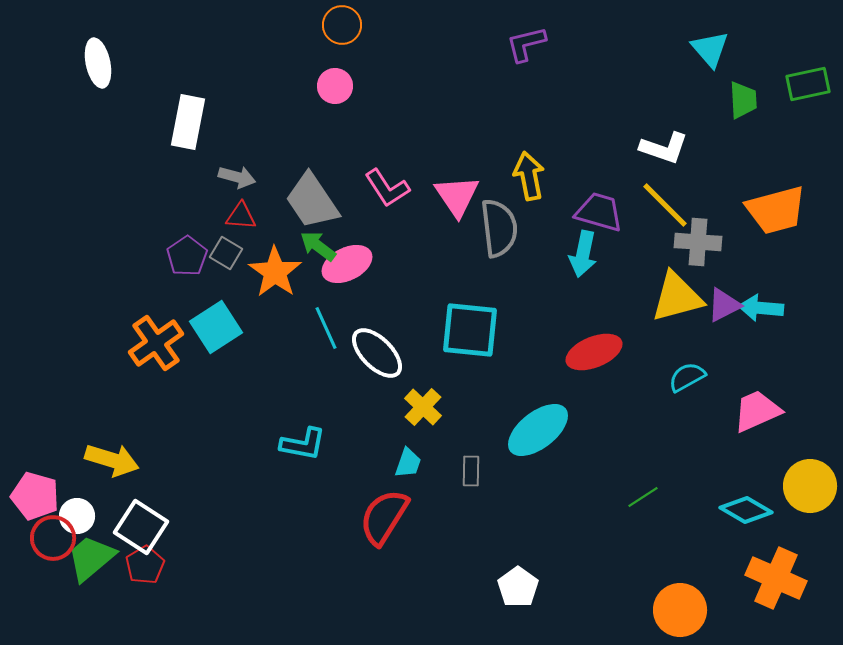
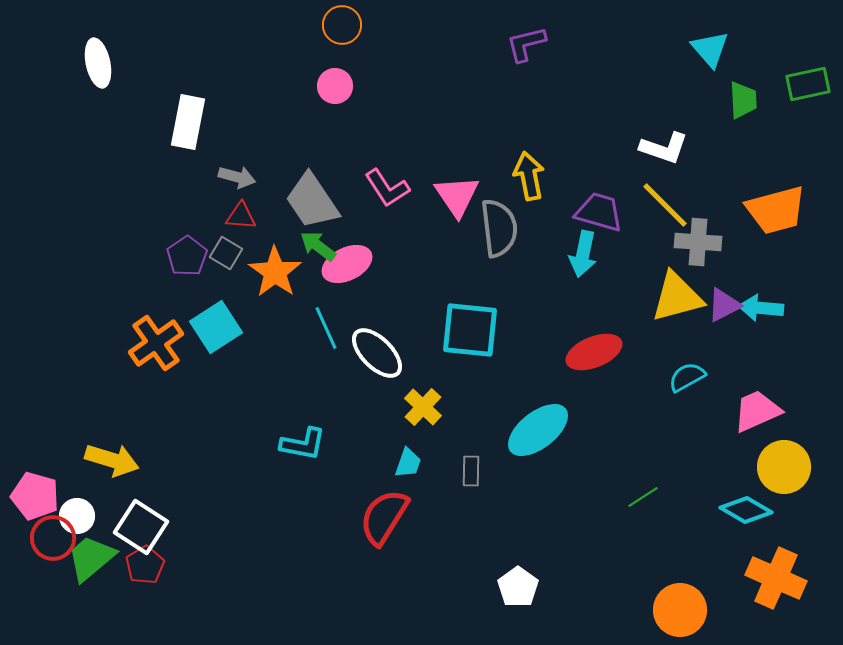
yellow circle at (810, 486): moved 26 px left, 19 px up
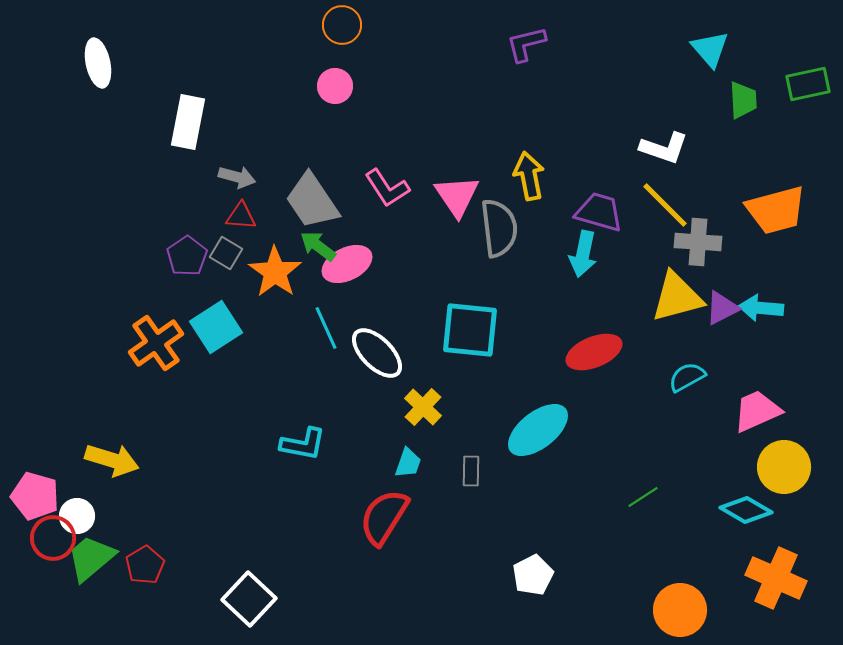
purple triangle at (724, 305): moved 2 px left, 3 px down
white square at (141, 527): moved 108 px right, 72 px down; rotated 10 degrees clockwise
white pentagon at (518, 587): moved 15 px right, 12 px up; rotated 9 degrees clockwise
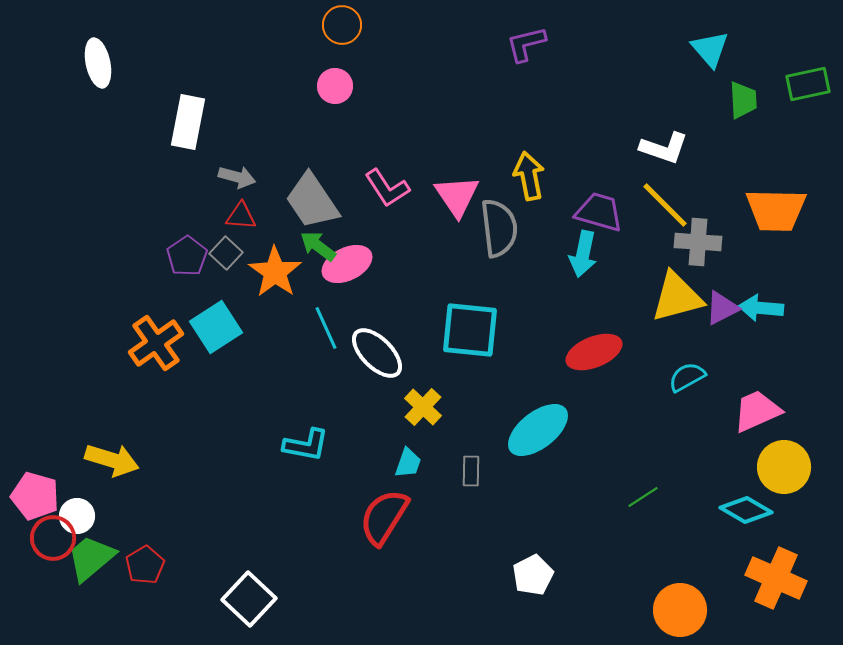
orange trapezoid at (776, 210): rotated 16 degrees clockwise
gray square at (226, 253): rotated 12 degrees clockwise
cyan L-shape at (303, 444): moved 3 px right, 1 px down
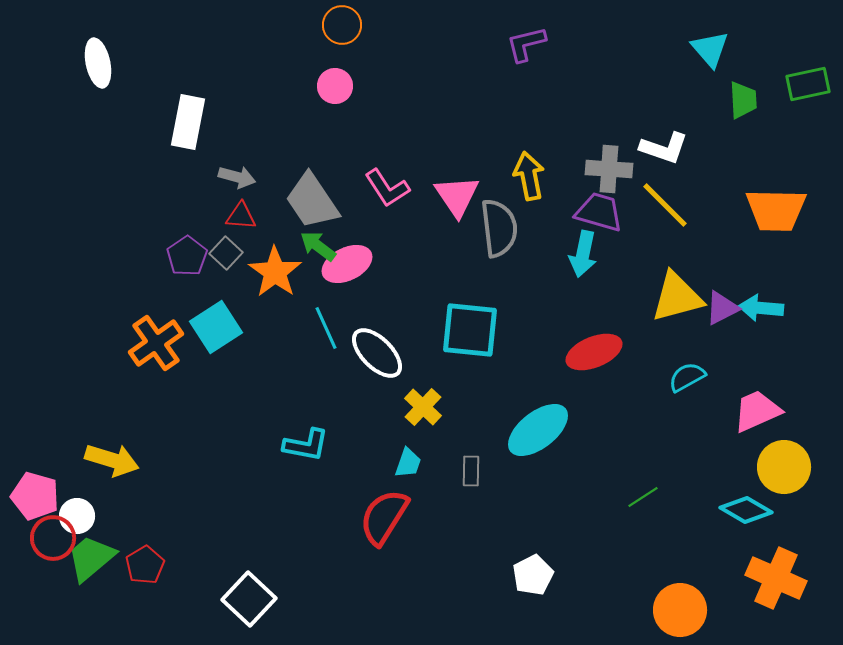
gray cross at (698, 242): moved 89 px left, 73 px up
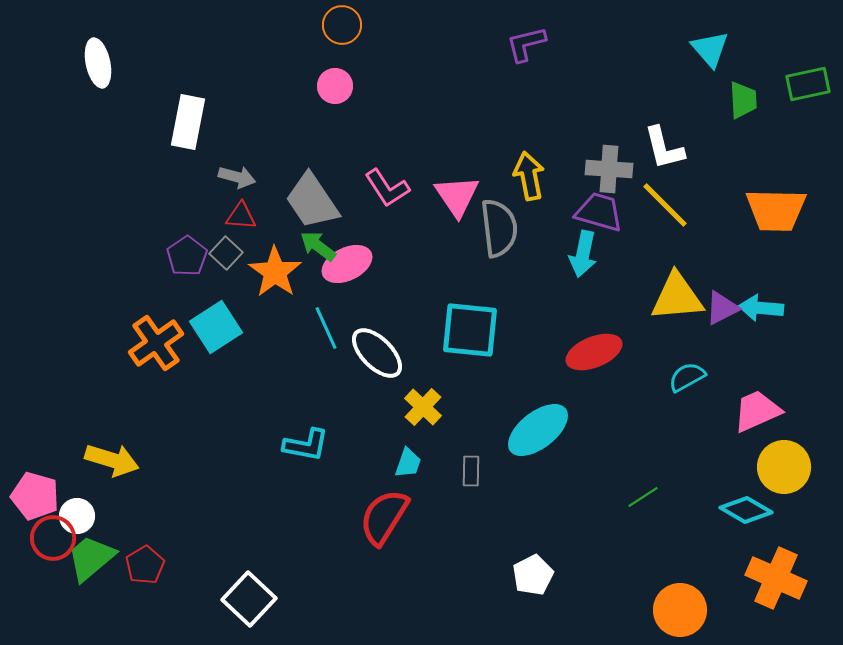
white L-shape at (664, 148): rotated 57 degrees clockwise
yellow triangle at (677, 297): rotated 10 degrees clockwise
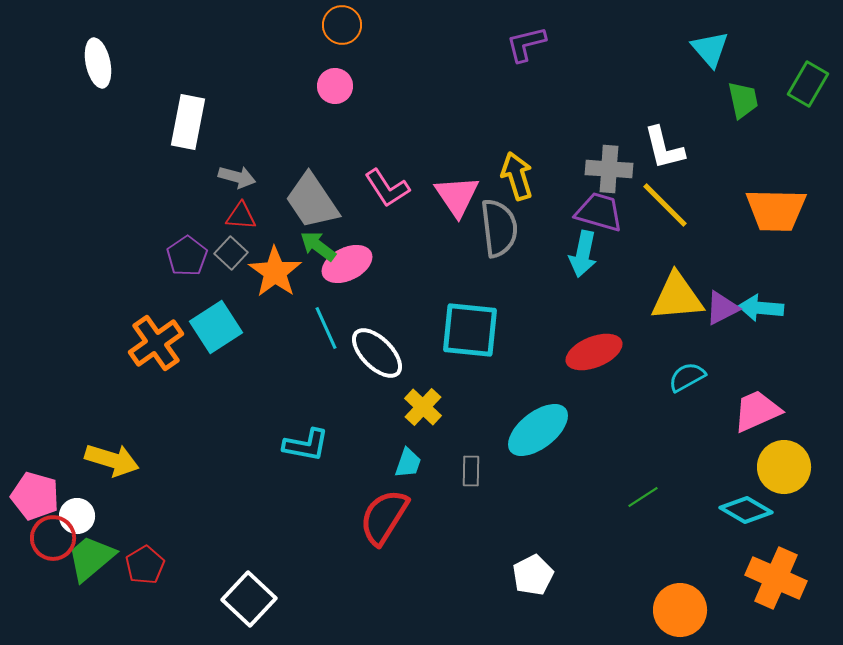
green rectangle at (808, 84): rotated 48 degrees counterclockwise
green trapezoid at (743, 100): rotated 9 degrees counterclockwise
yellow arrow at (529, 176): moved 12 px left; rotated 6 degrees counterclockwise
gray square at (226, 253): moved 5 px right
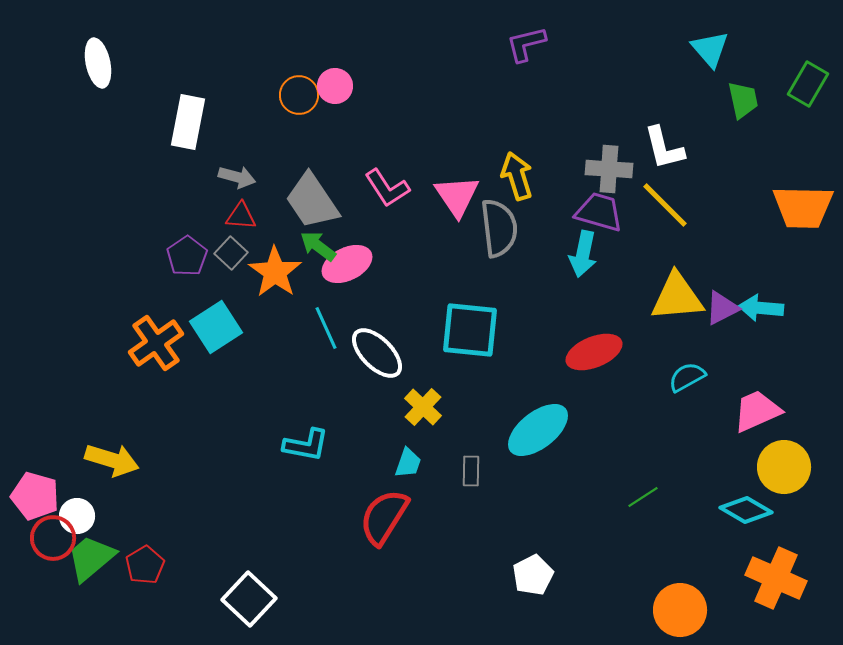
orange circle at (342, 25): moved 43 px left, 70 px down
orange trapezoid at (776, 210): moved 27 px right, 3 px up
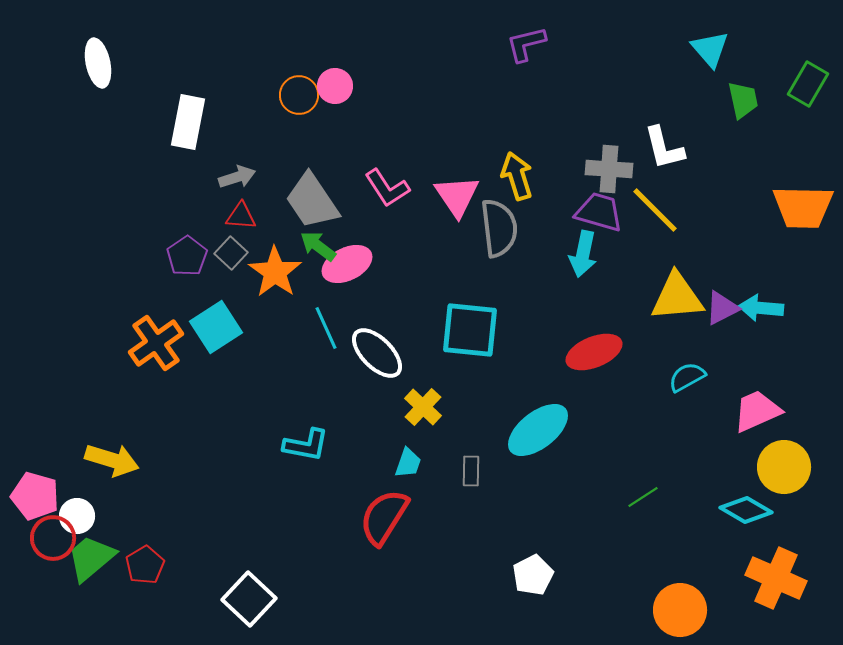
gray arrow at (237, 177): rotated 33 degrees counterclockwise
yellow line at (665, 205): moved 10 px left, 5 px down
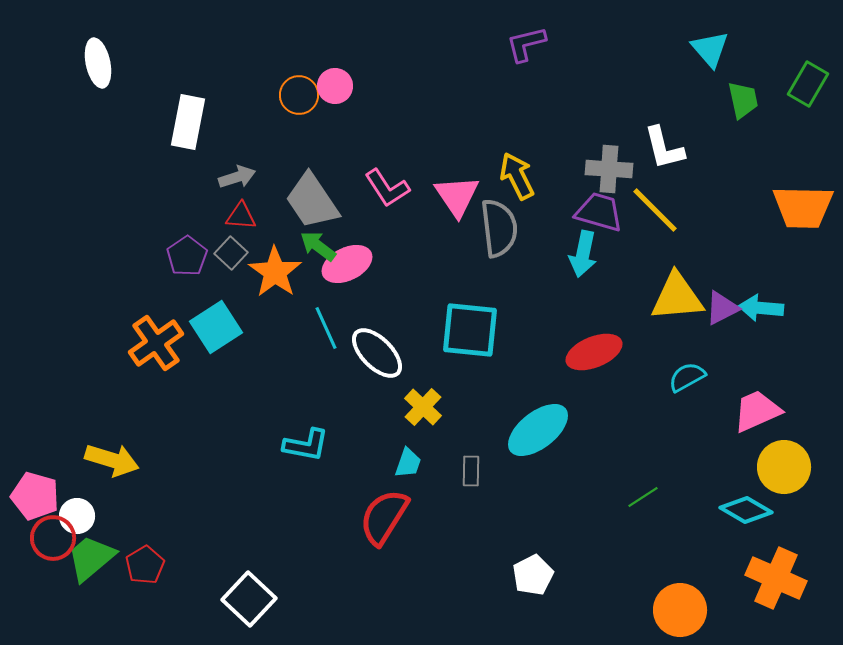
yellow arrow at (517, 176): rotated 9 degrees counterclockwise
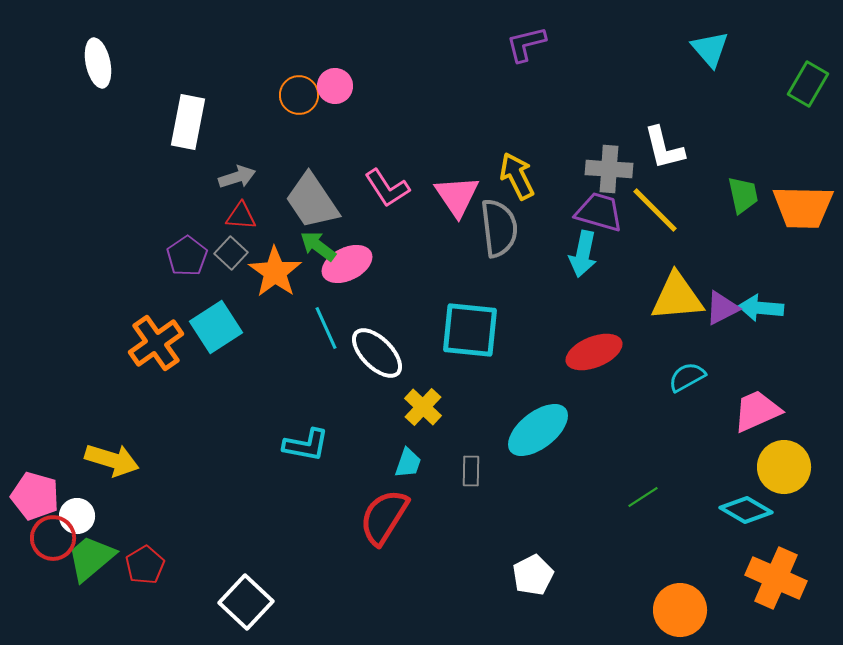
green trapezoid at (743, 100): moved 95 px down
white square at (249, 599): moved 3 px left, 3 px down
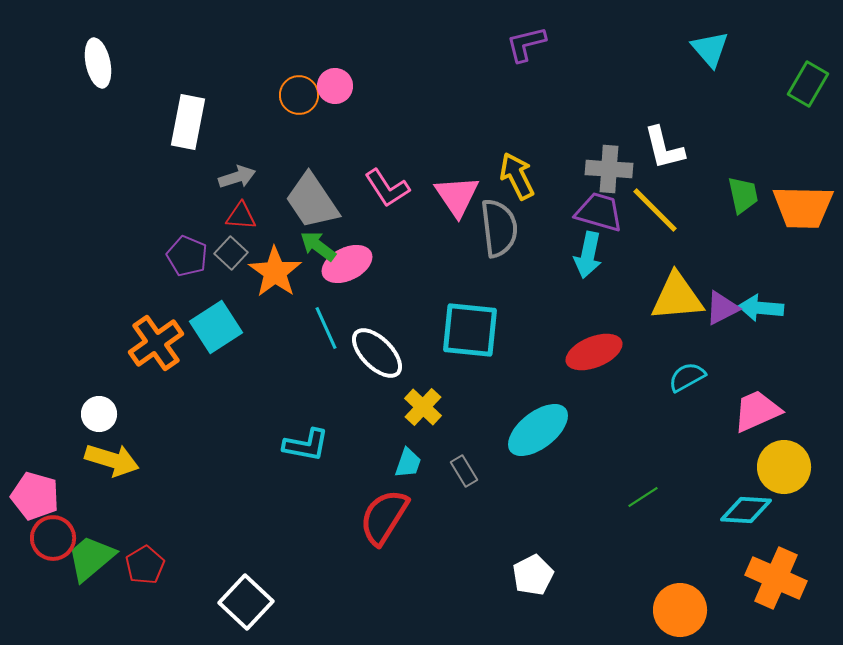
cyan arrow at (583, 254): moved 5 px right, 1 px down
purple pentagon at (187, 256): rotated 15 degrees counterclockwise
gray rectangle at (471, 471): moved 7 px left; rotated 32 degrees counterclockwise
cyan diamond at (746, 510): rotated 27 degrees counterclockwise
white circle at (77, 516): moved 22 px right, 102 px up
